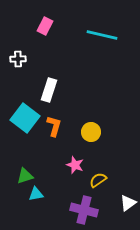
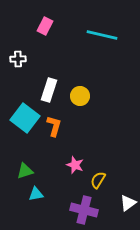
yellow circle: moved 11 px left, 36 px up
green triangle: moved 5 px up
yellow semicircle: rotated 24 degrees counterclockwise
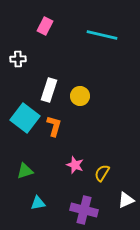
yellow semicircle: moved 4 px right, 7 px up
cyan triangle: moved 2 px right, 9 px down
white triangle: moved 2 px left, 3 px up; rotated 12 degrees clockwise
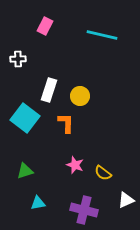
orange L-shape: moved 12 px right, 3 px up; rotated 15 degrees counterclockwise
yellow semicircle: moved 1 px right; rotated 84 degrees counterclockwise
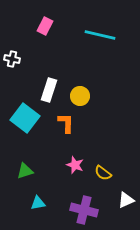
cyan line: moved 2 px left
white cross: moved 6 px left; rotated 14 degrees clockwise
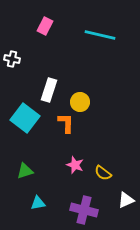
yellow circle: moved 6 px down
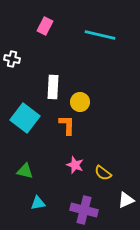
white rectangle: moved 4 px right, 3 px up; rotated 15 degrees counterclockwise
orange L-shape: moved 1 px right, 2 px down
green triangle: rotated 30 degrees clockwise
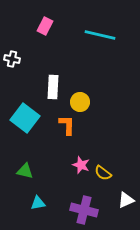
pink star: moved 6 px right
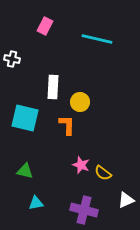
cyan line: moved 3 px left, 4 px down
cyan square: rotated 24 degrees counterclockwise
cyan triangle: moved 2 px left
